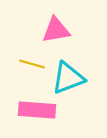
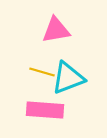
yellow line: moved 10 px right, 8 px down
pink rectangle: moved 8 px right
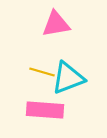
pink triangle: moved 6 px up
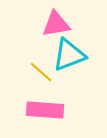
yellow line: moved 1 px left; rotated 25 degrees clockwise
cyan triangle: moved 1 px right, 23 px up
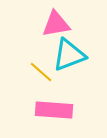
pink rectangle: moved 9 px right
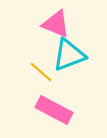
pink triangle: rotated 32 degrees clockwise
pink rectangle: rotated 24 degrees clockwise
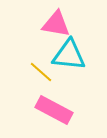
pink triangle: rotated 12 degrees counterclockwise
cyan triangle: rotated 27 degrees clockwise
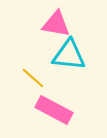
yellow line: moved 8 px left, 6 px down
